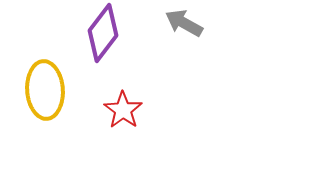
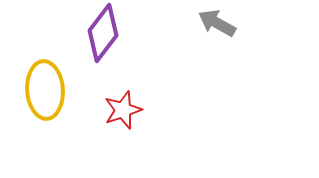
gray arrow: moved 33 px right
red star: rotated 18 degrees clockwise
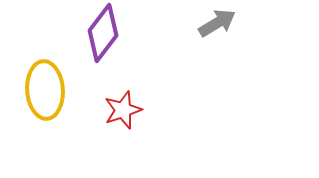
gray arrow: rotated 120 degrees clockwise
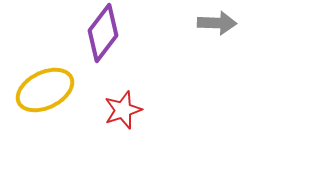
gray arrow: rotated 33 degrees clockwise
yellow ellipse: rotated 68 degrees clockwise
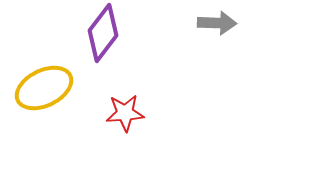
yellow ellipse: moved 1 px left, 2 px up
red star: moved 2 px right, 3 px down; rotated 15 degrees clockwise
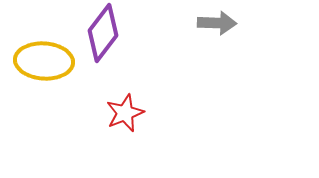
yellow ellipse: moved 27 px up; rotated 30 degrees clockwise
red star: rotated 18 degrees counterclockwise
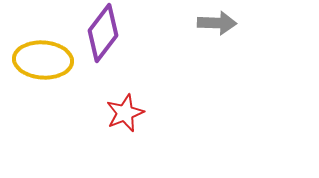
yellow ellipse: moved 1 px left, 1 px up
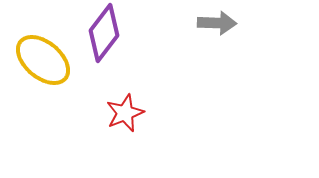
purple diamond: moved 1 px right
yellow ellipse: rotated 36 degrees clockwise
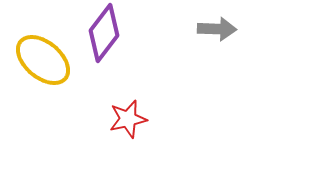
gray arrow: moved 6 px down
red star: moved 3 px right, 6 px down; rotated 9 degrees clockwise
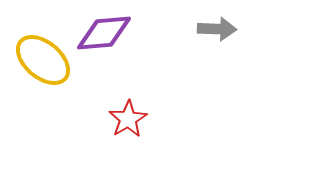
purple diamond: rotated 48 degrees clockwise
red star: rotated 18 degrees counterclockwise
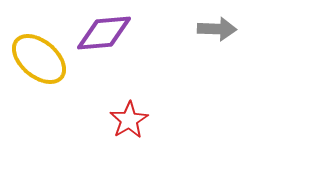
yellow ellipse: moved 4 px left, 1 px up
red star: moved 1 px right, 1 px down
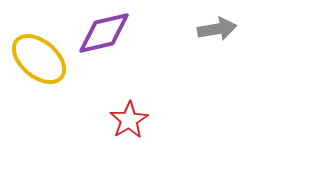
gray arrow: rotated 12 degrees counterclockwise
purple diamond: rotated 8 degrees counterclockwise
